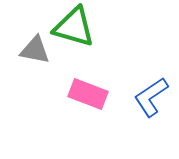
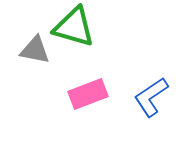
pink rectangle: rotated 42 degrees counterclockwise
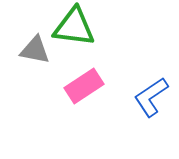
green triangle: rotated 9 degrees counterclockwise
pink rectangle: moved 4 px left, 8 px up; rotated 12 degrees counterclockwise
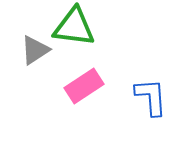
gray triangle: rotated 44 degrees counterclockwise
blue L-shape: rotated 120 degrees clockwise
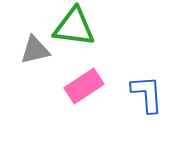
gray triangle: rotated 20 degrees clockwise
blue L-shape: moved 4 px left, 3 px up
